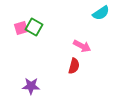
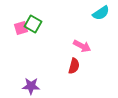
green square: moved 1 px left, 3 px up
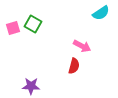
pink square: moved 8 px left
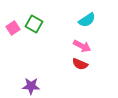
cyan semicircle: moved 14 px left, 7 px down
green square: moved 1 px right
pink square: rotated 16 degrees counterclockwise
red semicircle: moved 6 px right, 2 px up; rotated 98 degrees clockwise
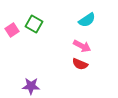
pink square: moved 1 px left, 2 px down
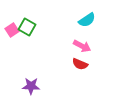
green square: moved 7 px left, 3 px down
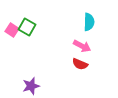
cyan semicircle: moved 2 px right, 2 px down; rotated 54 degrees counterclockwise
pink square: rotated 24 degrees counterclockwise
purple star: rotated 18 degrees counterclockwise
